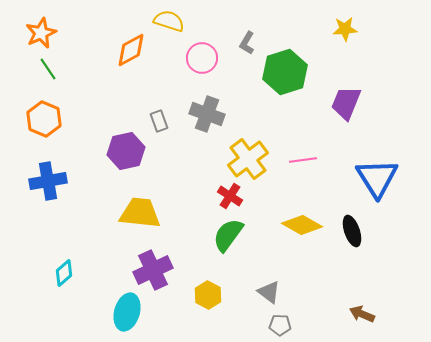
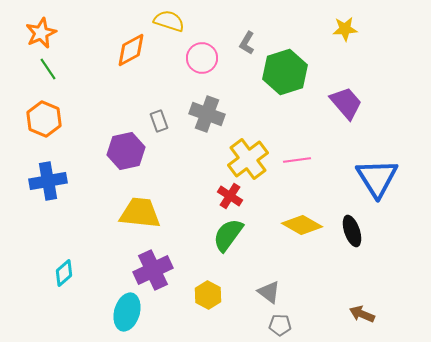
purple trapezoid: rotated 117 degrees clockwise
pink line: moved 6 px left
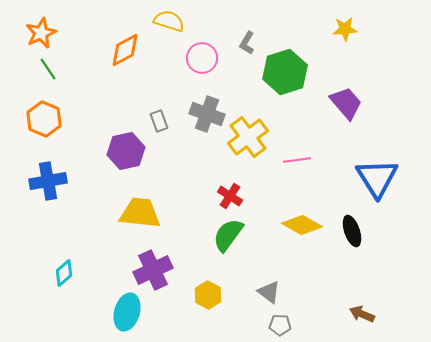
orange diamond: moved 6 px left
yellow cross: moved 22 px up
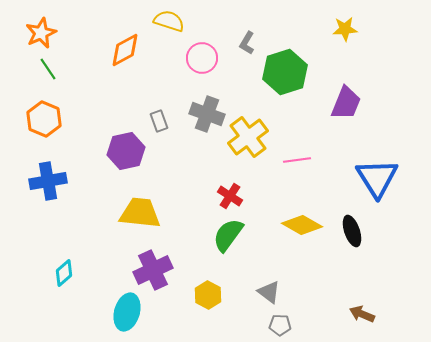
purple trapezoid: rotated 63 degrees clockwise
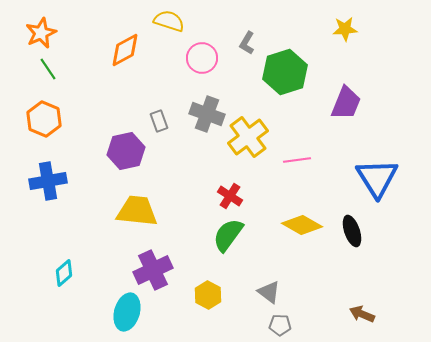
yellow trapezoid: moved 3 px left, 2 px up
